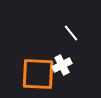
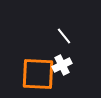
white line: moved 7 px left, 3 px down
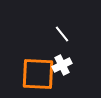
white line: moved 2 px left, 2 px up
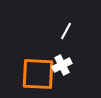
white line: moved 4 px right, 3 px up; rotated 66 degrees clockwise
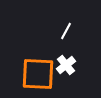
white cross: moved 4 px right; rotated 12 degrees counterclockwise
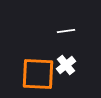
white line: rotated 54 degrees clockwise
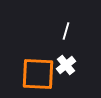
white line: rotated 66 degrees counterclockwise
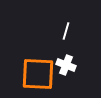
white cross: rotated 30 degrees counterclockwise
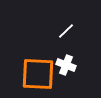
white line: rotated 30 degrees clockwise
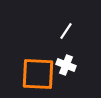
white line: rotated 12 degrees counterclockwise
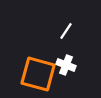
orange square: rotated 12 degrees clockwise
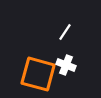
white line: moved 1 px left, 1 px down
